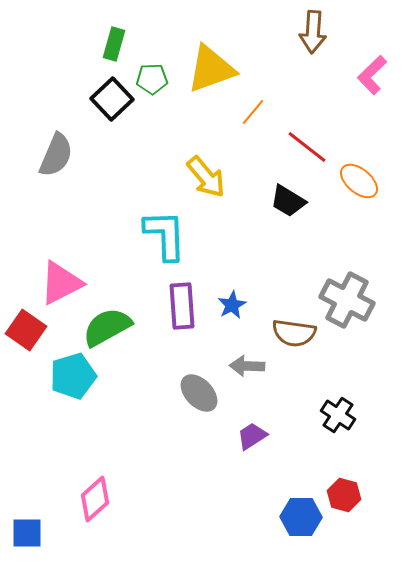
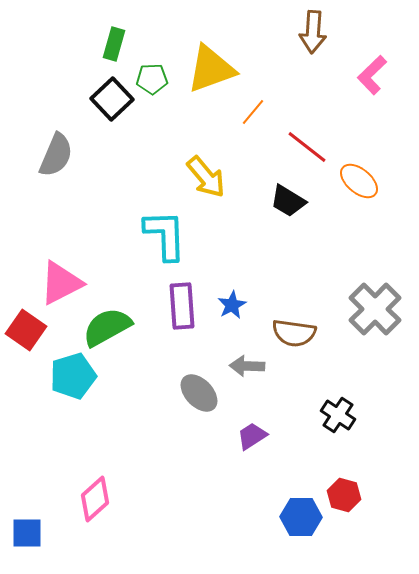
gray cross: moved 28 px right, 9 px down; rotated 18 degrees clockwise
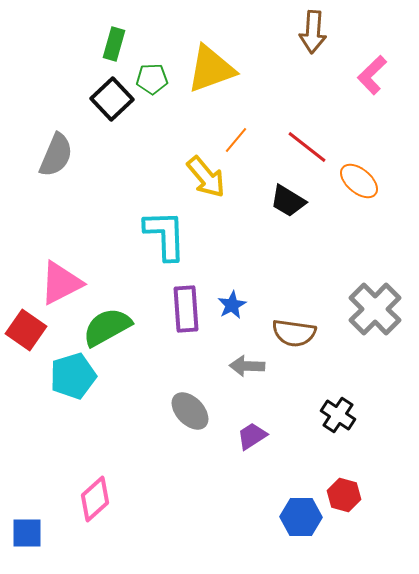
orange line: moved 17 px left, 28 px down
purple rectangle: moved 4 px right, 3 px down
gray ellipse: moved 9 px left, 18 px down
